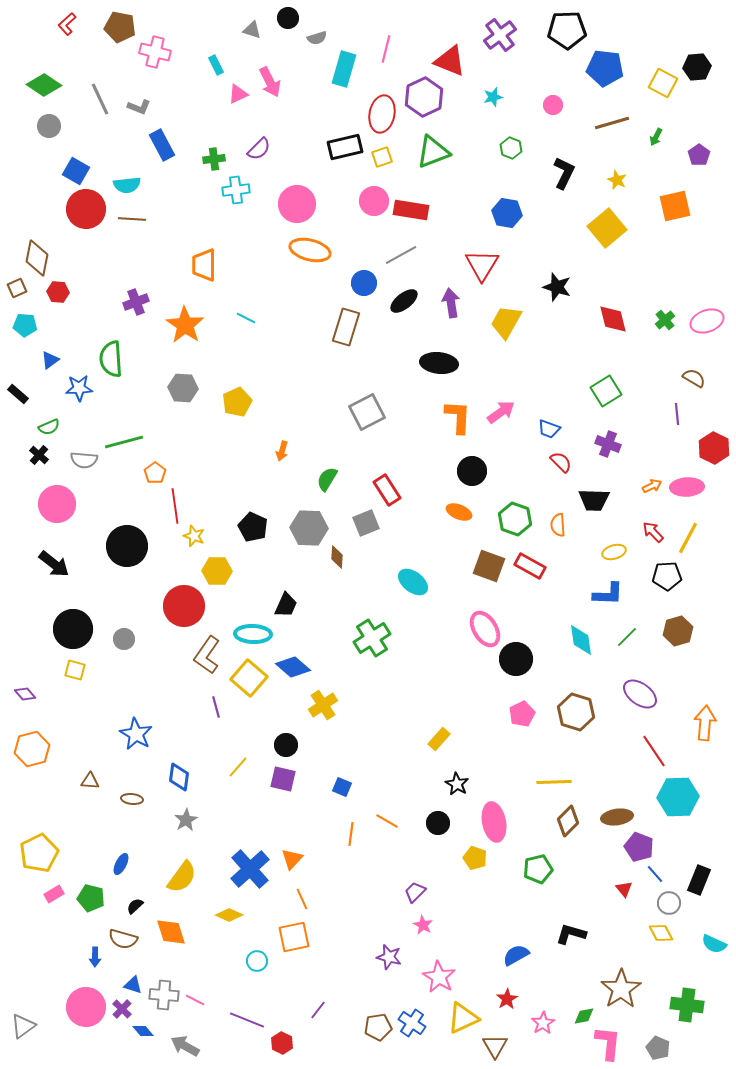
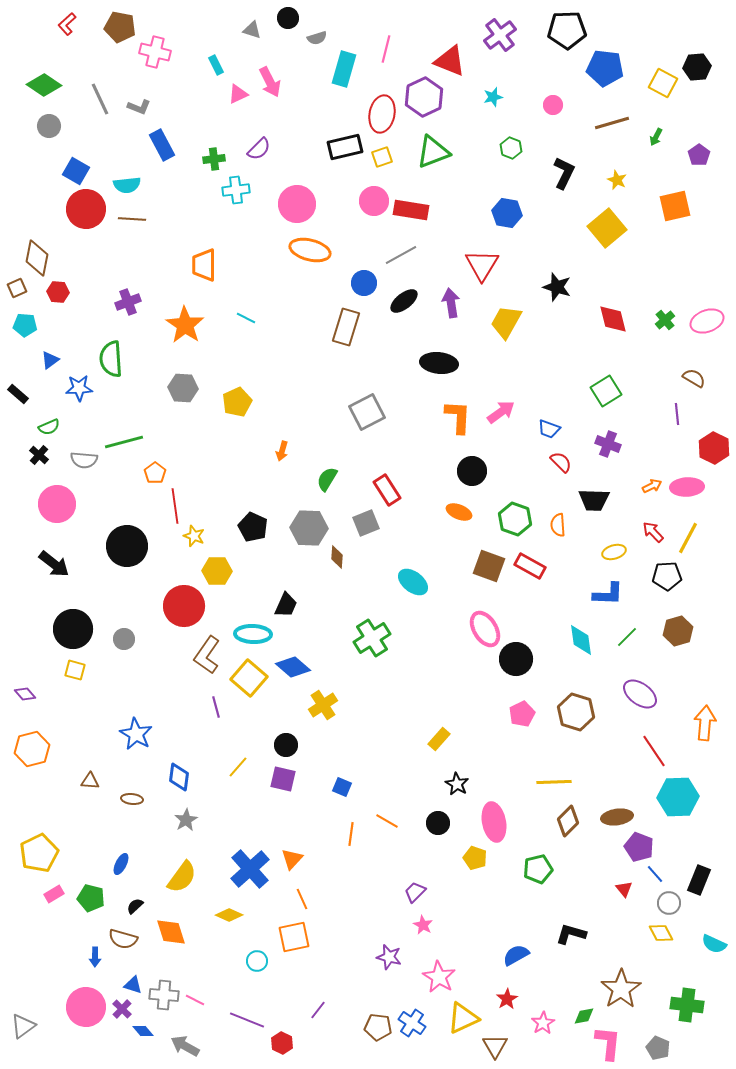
purple cross at (136, 302): moved 8 px left
brown pentagon at (378, 1027): rotated 16 degrees clockwise
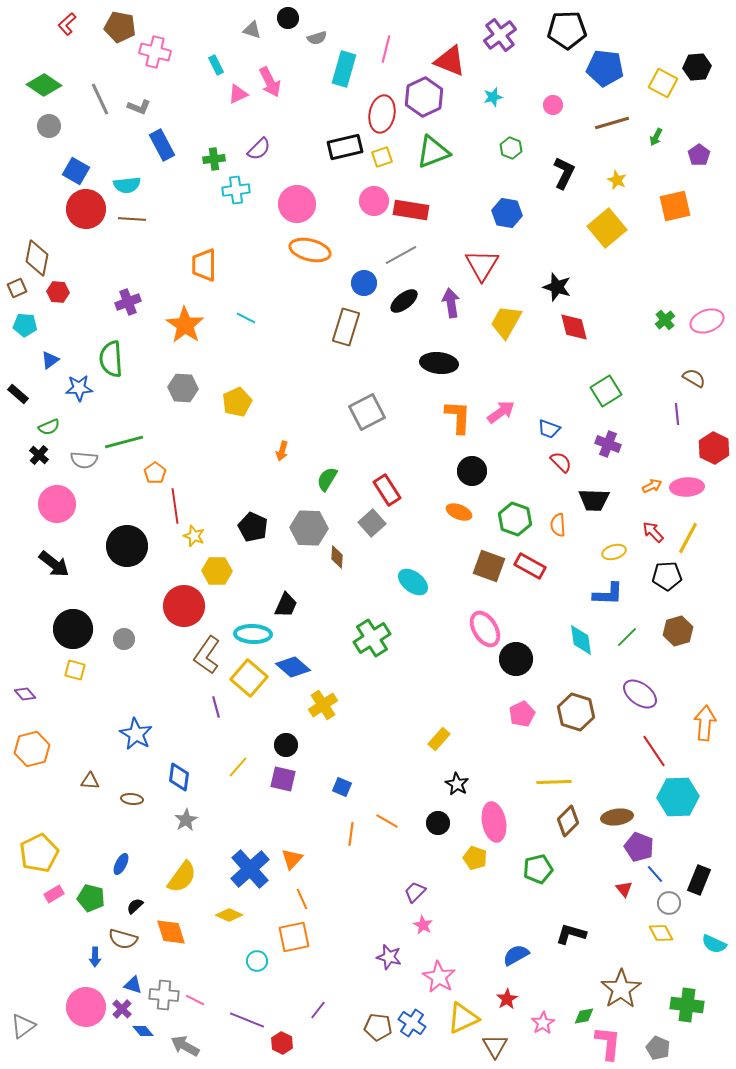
red diamond at (613, 319): moved 39 px left, 8 px down
gray square at (366, 523): moved 6 px right; rotated 20 degrees counterclockwise
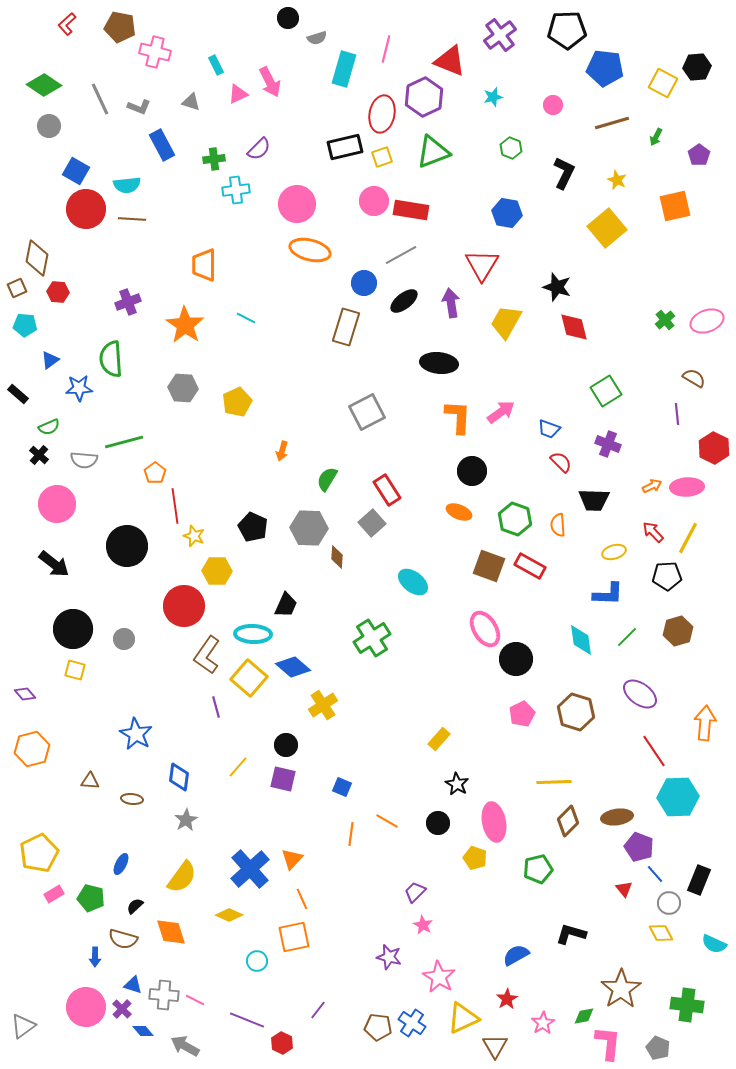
gray triangle at (252, 30): moved 61 px left, 72 px down
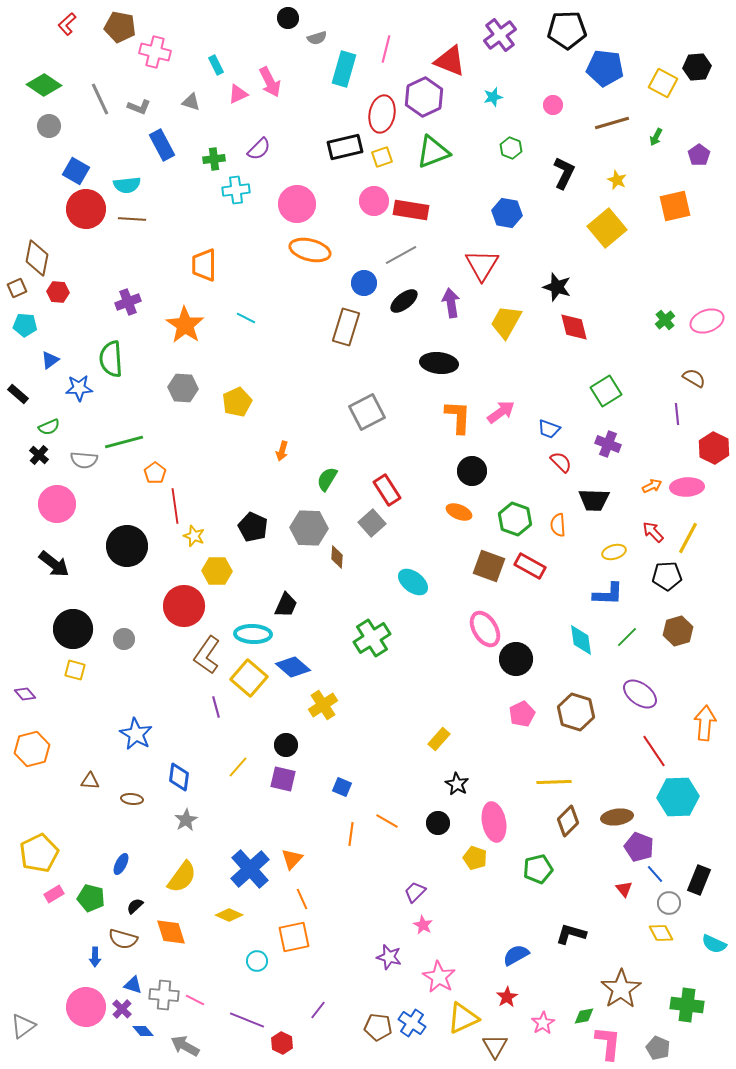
red star at (507, 999): moved 2 px up
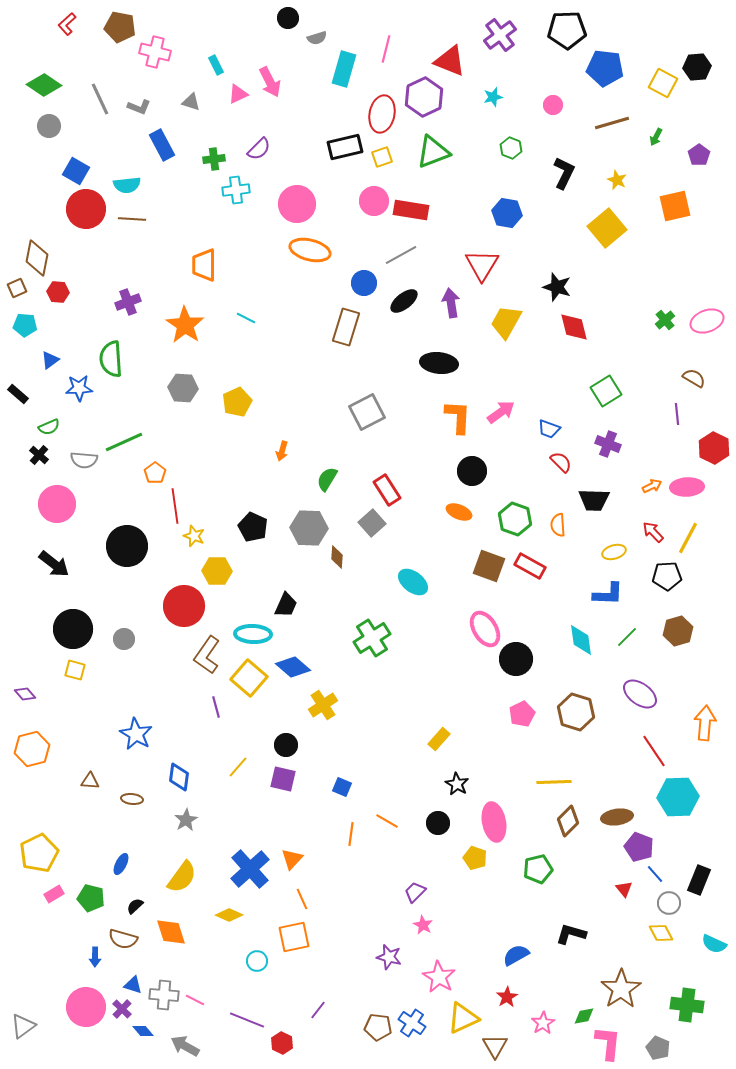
green line at (124, 442): rotated 9 degrees counterclockwise
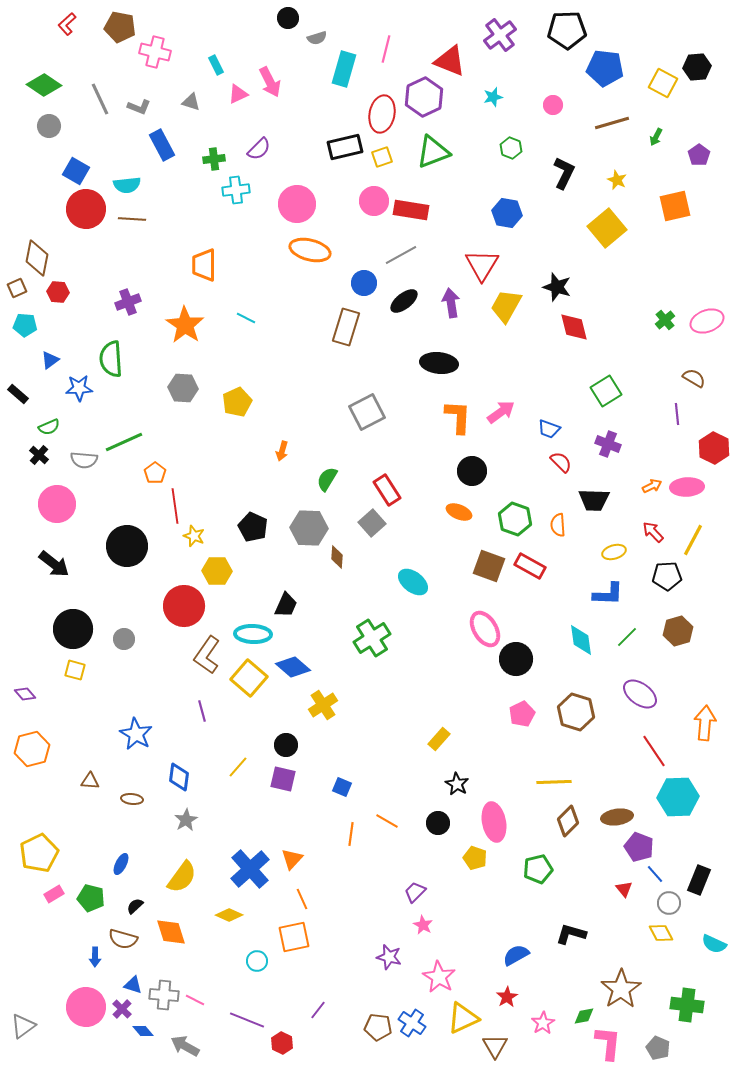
yellow trapezoid at (506, 322): moved 16 px up
yellow line at (688, 538): moved 5 px right, 2 px down
purple line at (216, 707): moved 14 px left, 4 px down
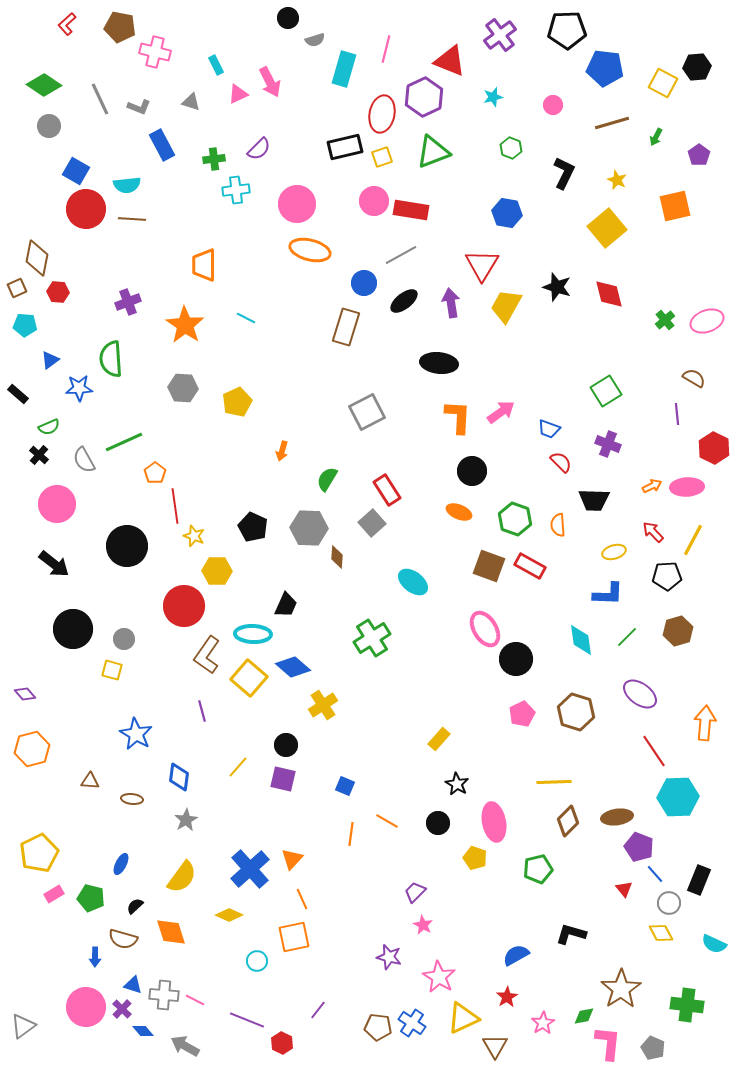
gray semicircle at (317, 38): moved 2 px left, 2 px down
red diamond at (574, 327): moved 35 px right, 33 px up
gray semicircle at (84, 460): rotated 56 degrees clockwise
yellow square at (75, 670): moved 37 px right
blue square at (342, 787): moved 3 px right, 1 px up
gray pentagon at (658, 1048): moved 5 px left
